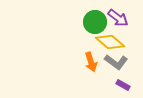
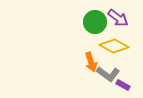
yellow diamond: moved 4 px right, 4 px down; rotated 12 degrees counterclockwise
gray L-shape: moved 8 px left, 12 px down
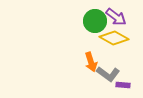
purple arrow: moved 2 px left, 1 px up
green circle: moved 1 px up
yellow diamond: moved 8 px up
purple rectangle: rotated 24 degrees counterclockwise
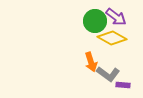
yellow diamond: moved 2 px left
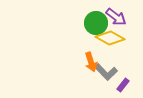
green circle: moved 1 px right, 2 px down
yellow diamond: moved 2 px left
gray L-shape: moved 2 px left, 2 px up; rotated 10 degrees clockwise
purple rectangle: rotated 56 degrees counterclockwise
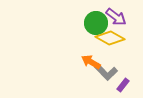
orange arrow: rotated 138 degrees clockwise
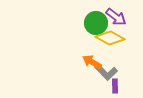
orange arrow: moved 1 px right
purple rectangle: moved 8 px left, 1 px down; rotated 40 degrees counterclockwise
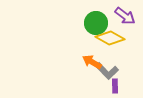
purple arrow: moved 9 px right, 1 px up
gray L-shape: moved 1 px right, 1 px up
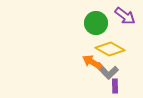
yellow diamond: moved 11 px down
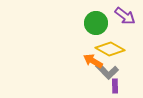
orange arrow: moved 1 px right, 1 px up
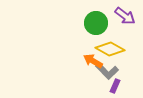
purple rectangle: rotated 24 degrees clockwise
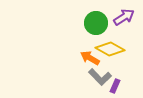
purple arrow: moved 1 px left, 1 px down; rotated 70 degrees counterclockwise
orange arrow: moved 3 px left, 3 px up
gray L-shape: moved 7 px left, 6 px down
